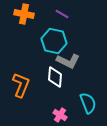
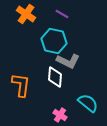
orange cross: moved 2 px right; rotated 24 degrees clockwise
orange L-shape: rotated 15 degrees counterclockwise
cyan semicircle: rotated 30 degrees counterclockwise
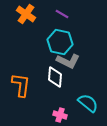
cyan hexagon: moved 6 px right, 1 px down
pink cross: rotated 16 degrees counterclockwise
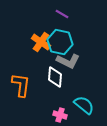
orange cross: moved 15 px right, 28 px down
cyan semicircle: moved 4 px left, 2 px down
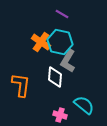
gray L-shape: rotated 95 degrees clockwise
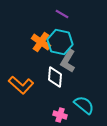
orange L-shape: rotated 125 degrees clockwise
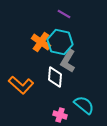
purple line: moved 2 px right
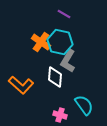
cyan semicircle: rotated 15 degrees clockwise
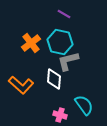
orange cross: moved 10 px left, 1 px down; rotated 18 degrees clockwise
gray L-shape: rotated 45 degrees clockwise
white diamond: moved 1 px left, 2 px down
